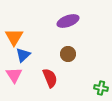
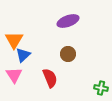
orange triangle: moved 3 px down
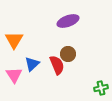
blue triangle: moved 9 px right, 9 px down
red semicircle: moved 7 px right, 13 px up
green cross: rotated 24 degrees counterclockwise
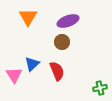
orange triangle: moved 14 px right, 23 px up
brown circle: moved 6 px left, 12 px up
red semicircle: moved 6 px down
green cross: moved 1 px left
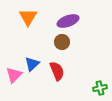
pink triangle: rotated 18 degrees clockwise
